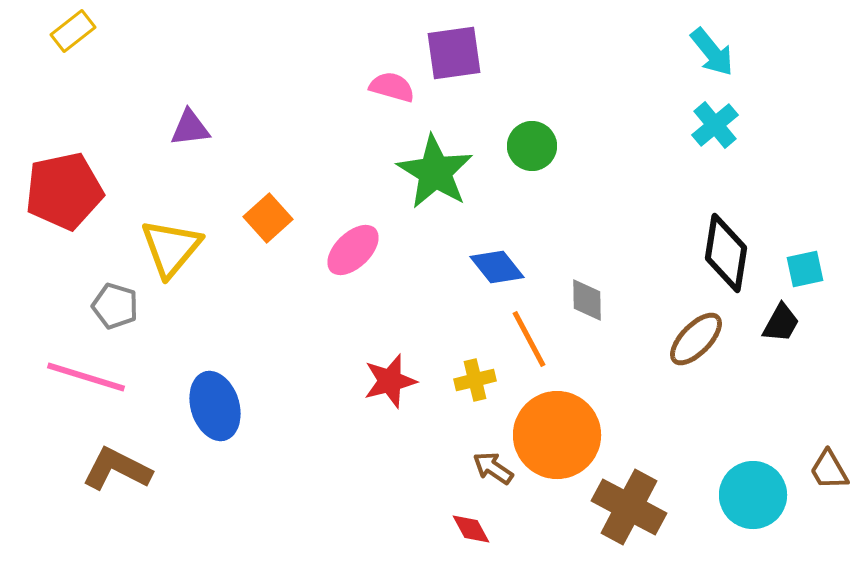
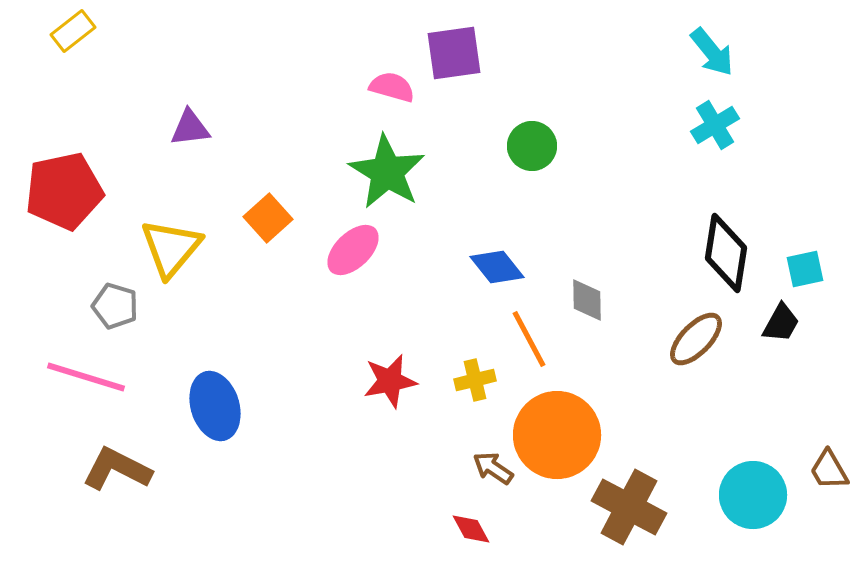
cyan cross: rotated 9 degrees clockwise
green star: moved 48 px left
red star: rotated 4 degrees clockwise
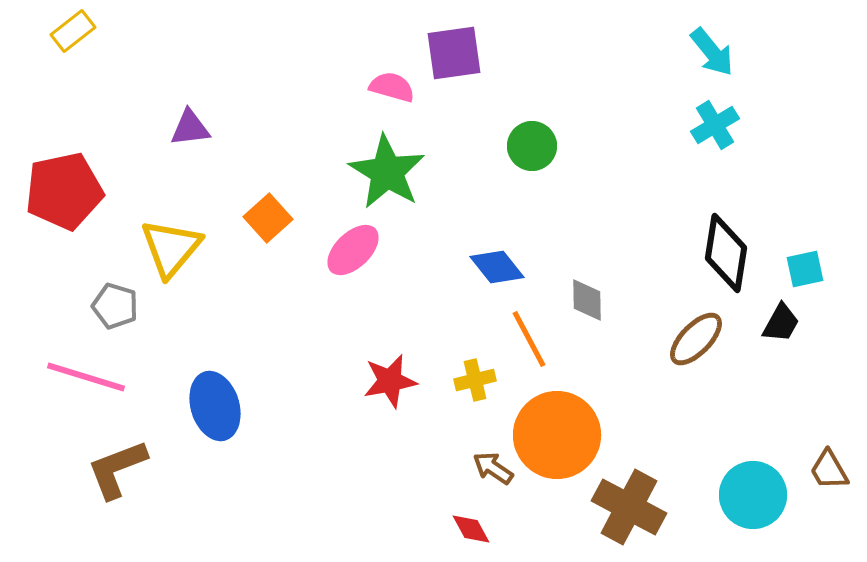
brown L-shape: rotated 48 degrees counterclockwise
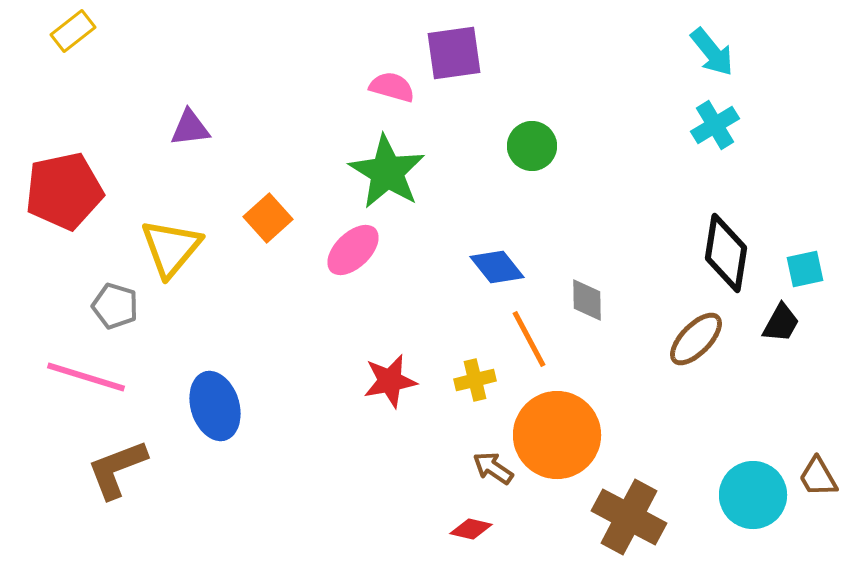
brown trapezoid: moved 11 px left, 7 px down
brown cross: moved 10 px down
red diamond: rotated 48 degrees counterclockwise
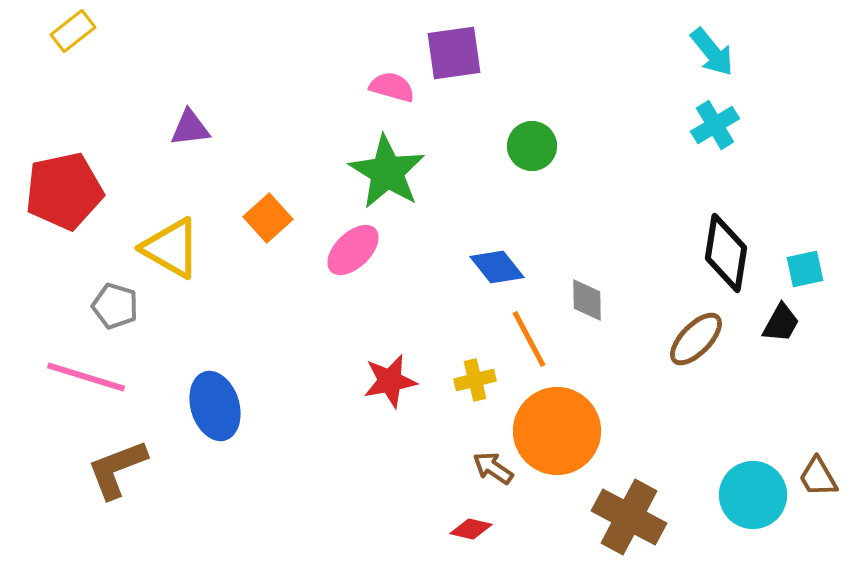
yellow triangle: rotated 40 degrees counterclockwise
orange circle: moved 4 px up
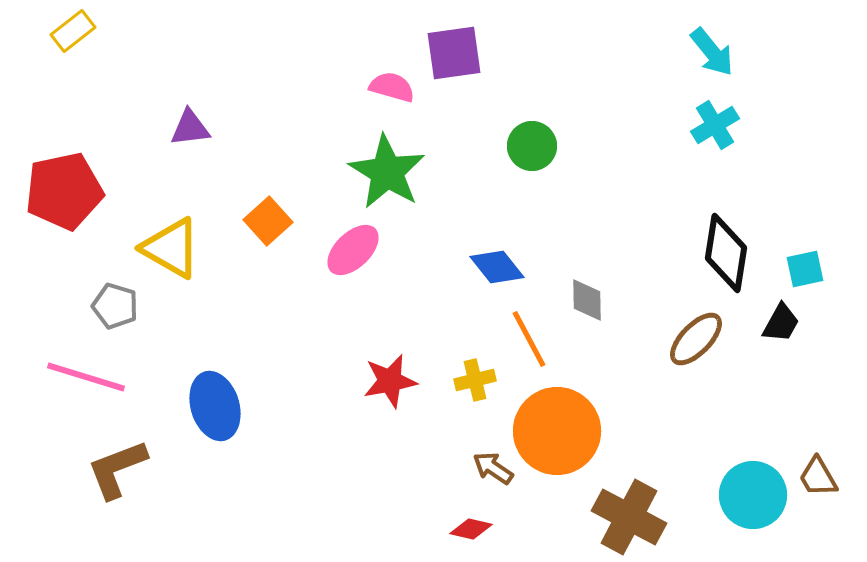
orange square: moved 3 px down
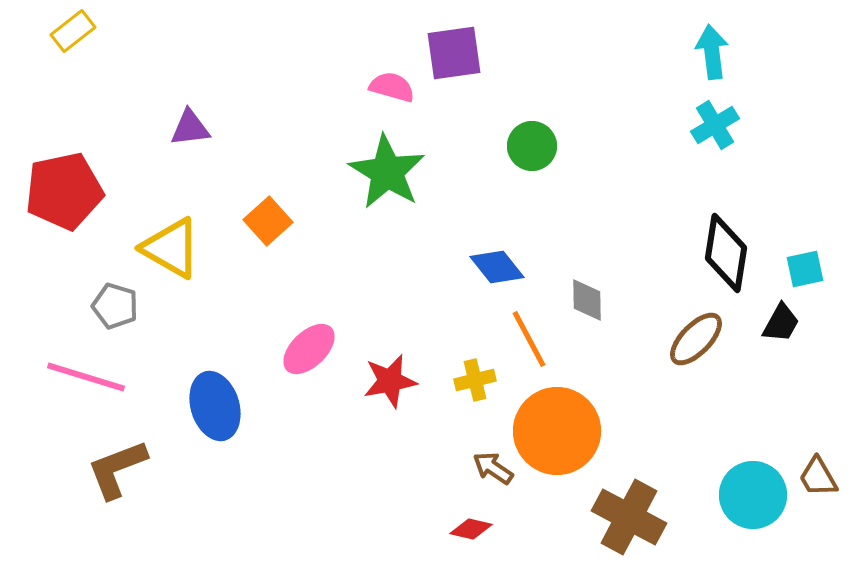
cyan arrow: rotated 148 degrees counterclockwise
pink ellipse: moved 44 px left, 99 px down
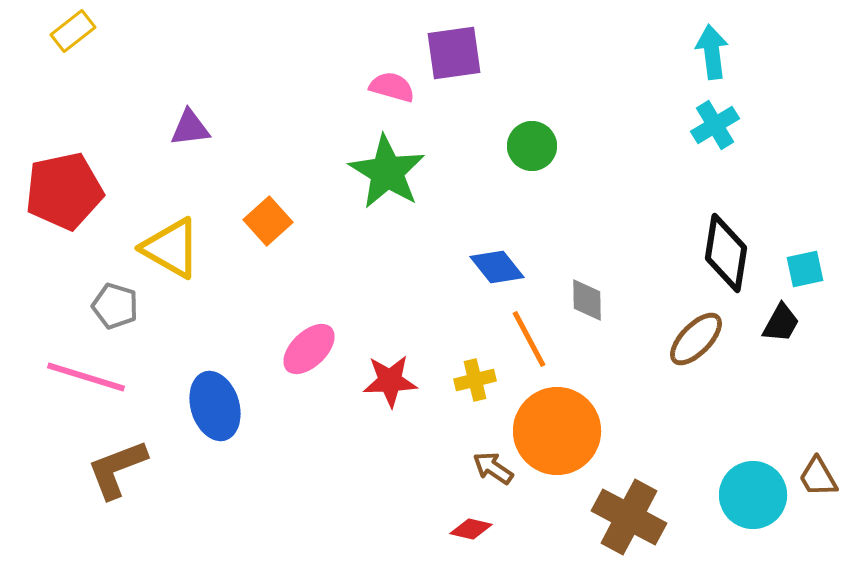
red star: rotated 8 degrees clockwise
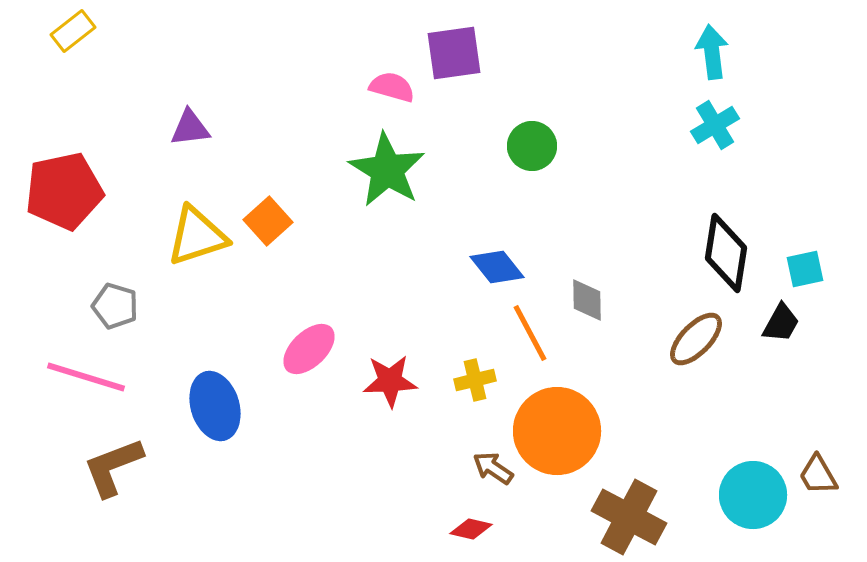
green star: moved 2 px up
yellow triangle: moved 26 px right, 12 px up; rotated 48 degrees counterclockwise
orange line: moved 1 px right, 6 px up
brown L-shape: moved 4 px left, 2 px up
brown trapezoid: moved 2 px up
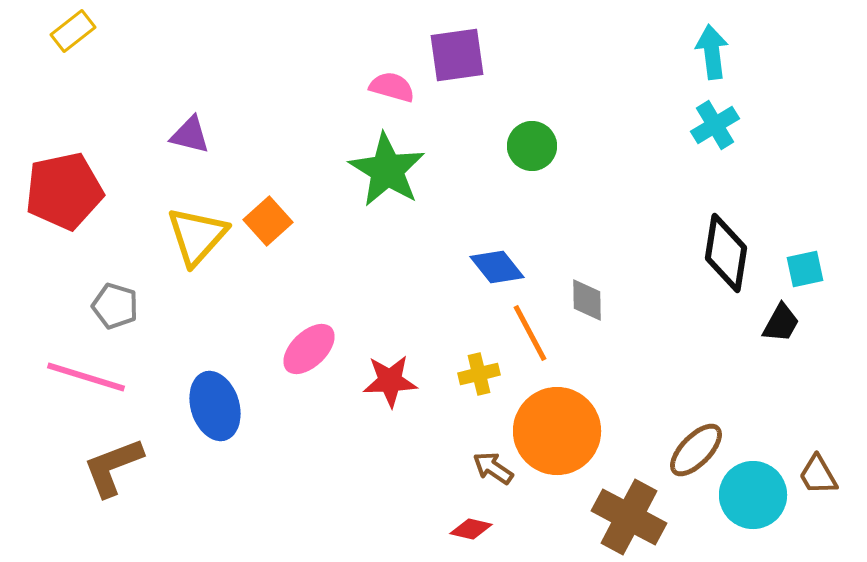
purple square: moved 3 px right, 2 px down
purple triangle: moved 7 px down; rotated 21 degrees clockwise
yellow triangle: rotated 30 degrees counterclockwise
brown ellipse: moved 111 px down
yellow cross: moved 4 px right, 6 px up
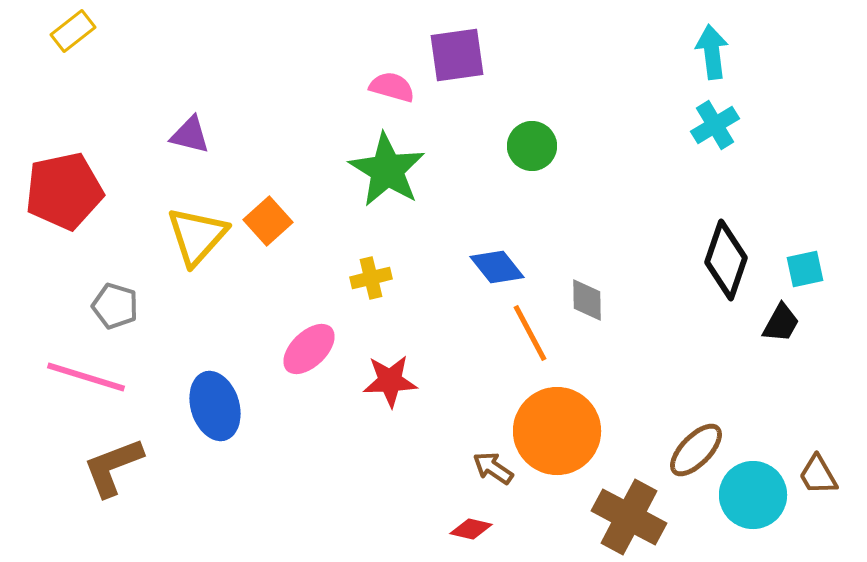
black diamond: moved 7 px down; rotated 10 degrees clockwise
yellow cross: moved 108 px left, 96 px up
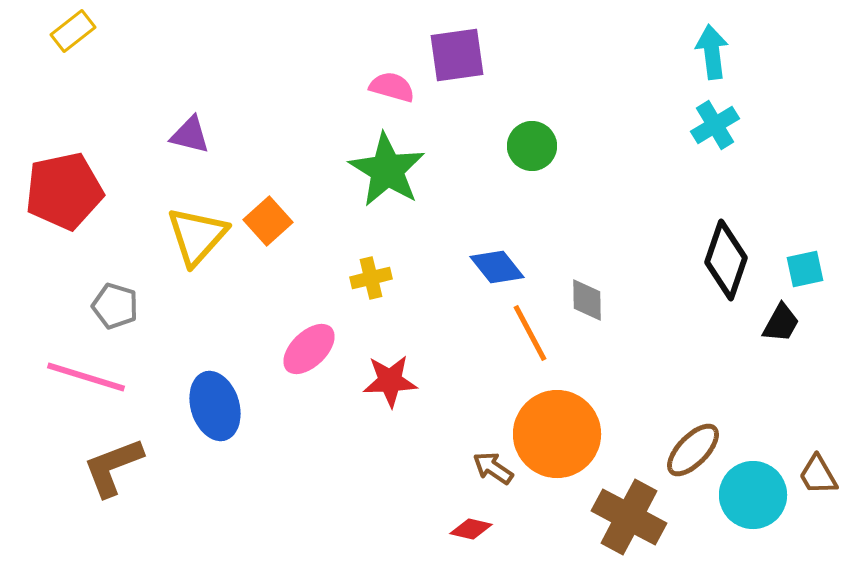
orange circle: moved 3 px down
brown ellipse: moved 3 px left
